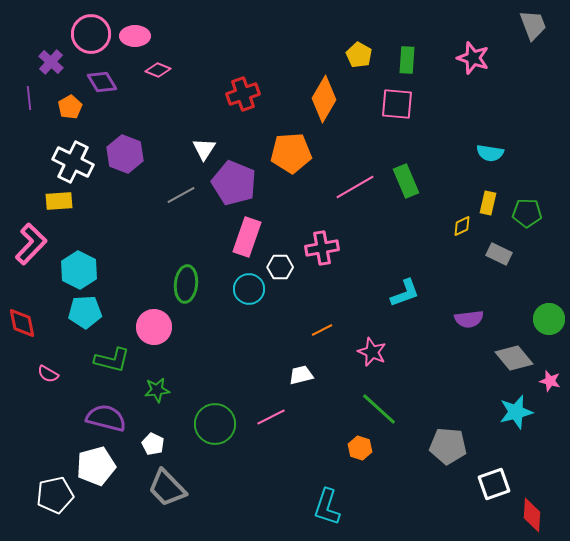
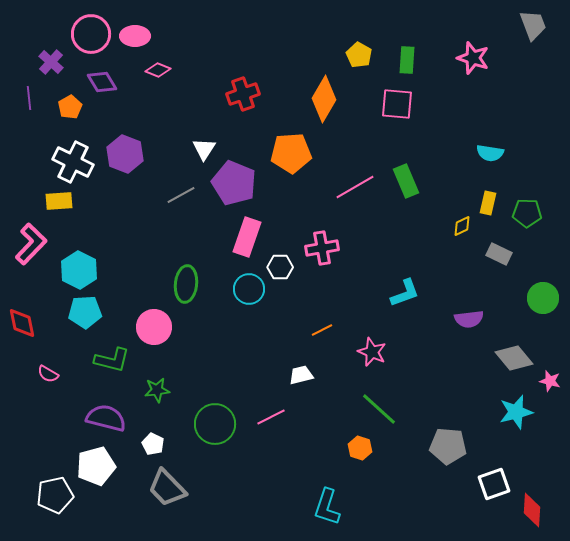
green circle at (549, 319): moved 6 px left, 21 px up
red diamond at (532, 515): moved 5 px up
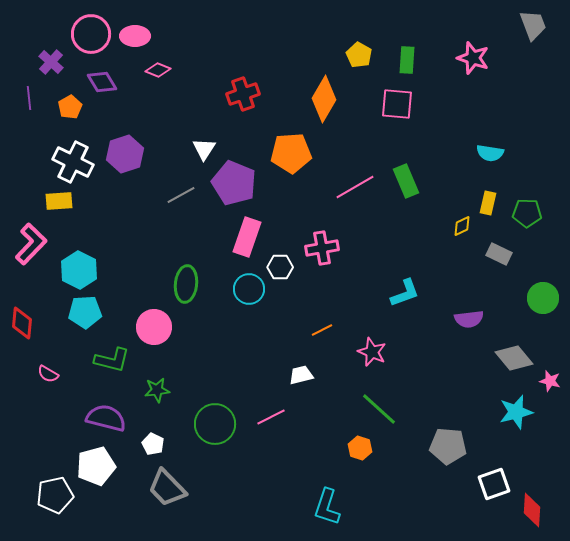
purple hexagon at (125, 154): rotated 21 degrees clockwise
red diamond at (22, 323): rotated 16 degrees clockwise
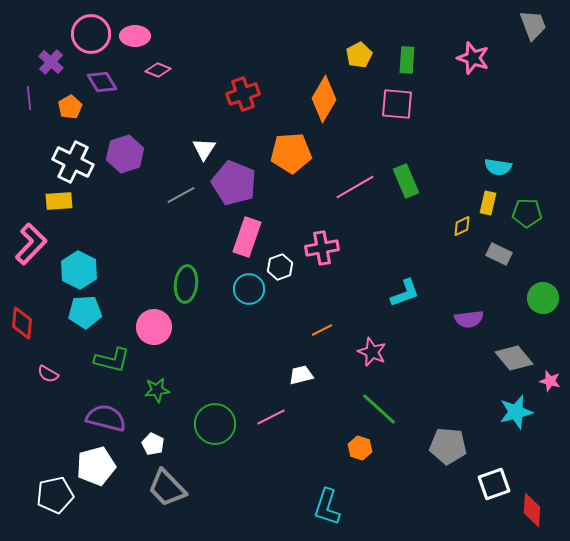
yellow pentagon at (359, 55): rotated 15 degrees clockwise
cyan semicircle at (490, 153): moved 8 px right, 14 px down
white hexagon at (280, 267): rotated 20 degrees counterclockwise
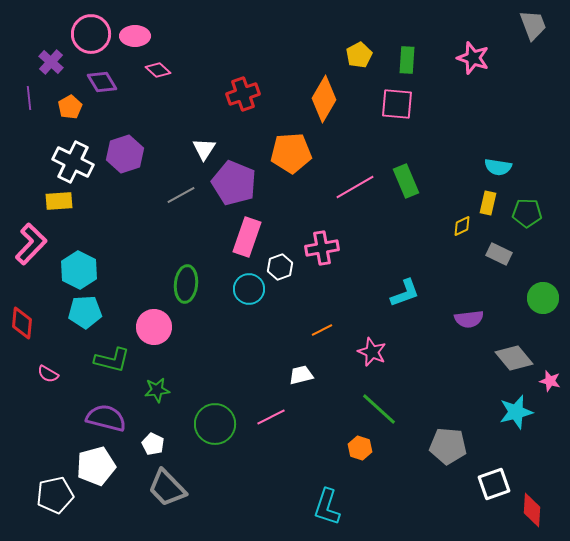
pink diamond at (158, 70): rotated 20 degrees clockwise
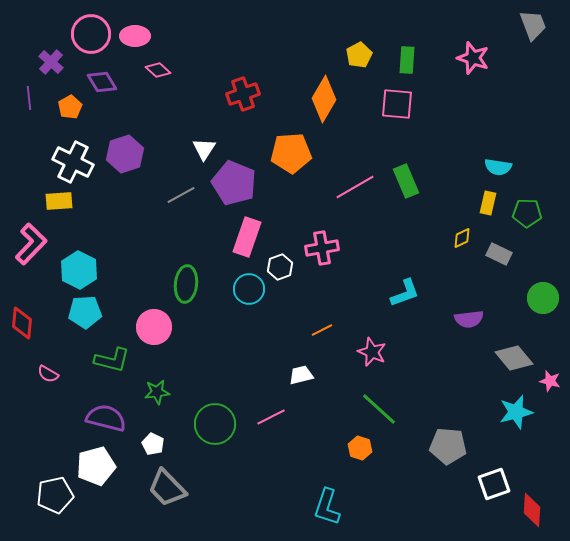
yellow diamond at (462, 226): moved 12 px down
green star at (157, 390): moved 2 px down
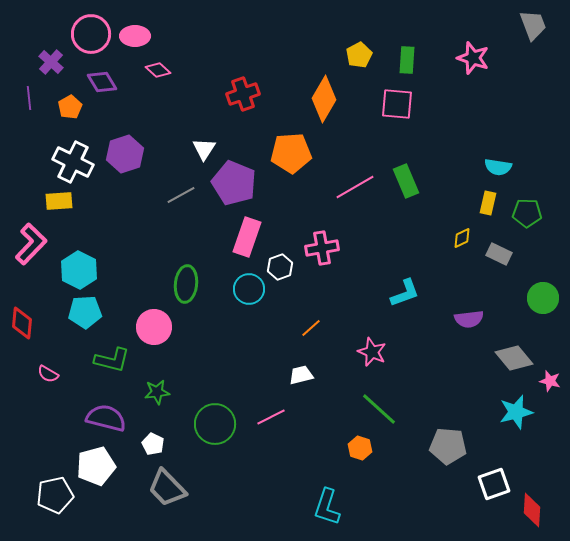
orange line at (322, 330): moved 11 px left, 2 px up; rotated 15 degrees counterclockwise
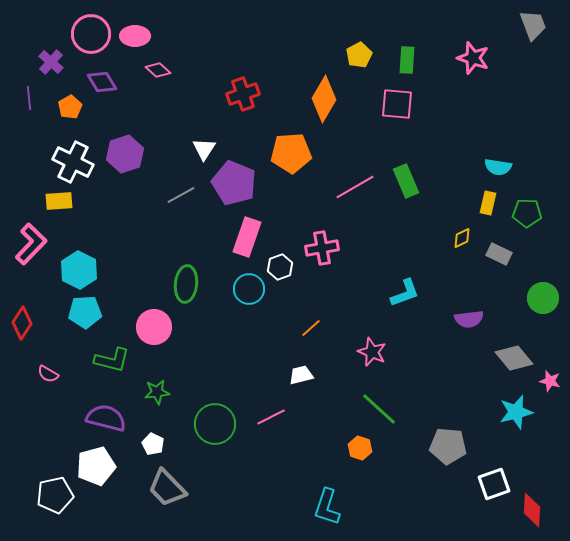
red diamond at (22, 323): rotated 28 degrees clockwise
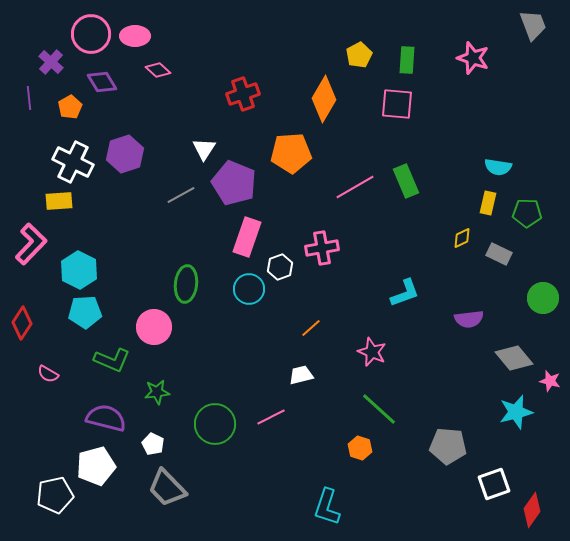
green L-shape at (112, 360): rotated 9 degrees clockwise
red diamond at (532, 510): rotated 32 degrees clockwise
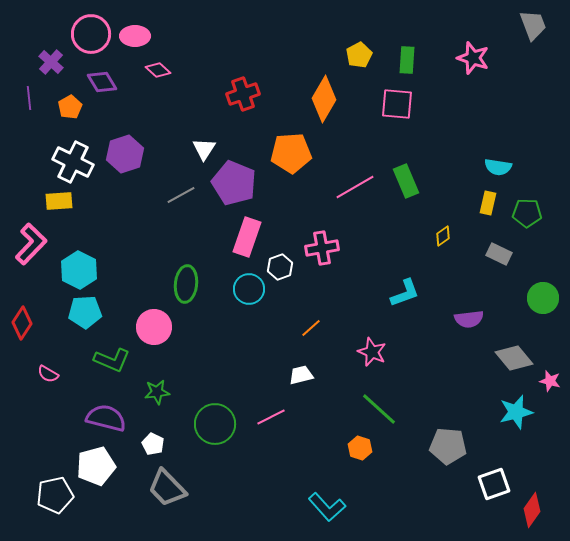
yellow diamond at (462, 238): moved 19 px left, 2 px up; rotated 10 degrees counterclockwise
cyan L-shape at (327, 507): rotated 60 degrees counterclockwise
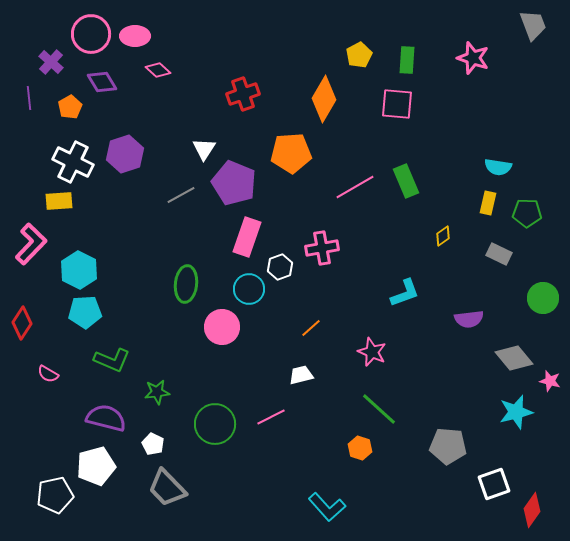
pink circle at (154, 327): moved 68 px right
